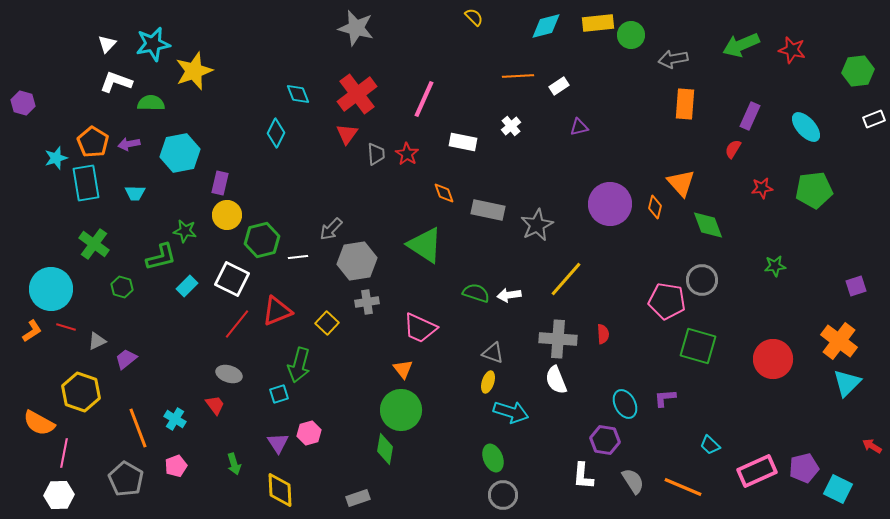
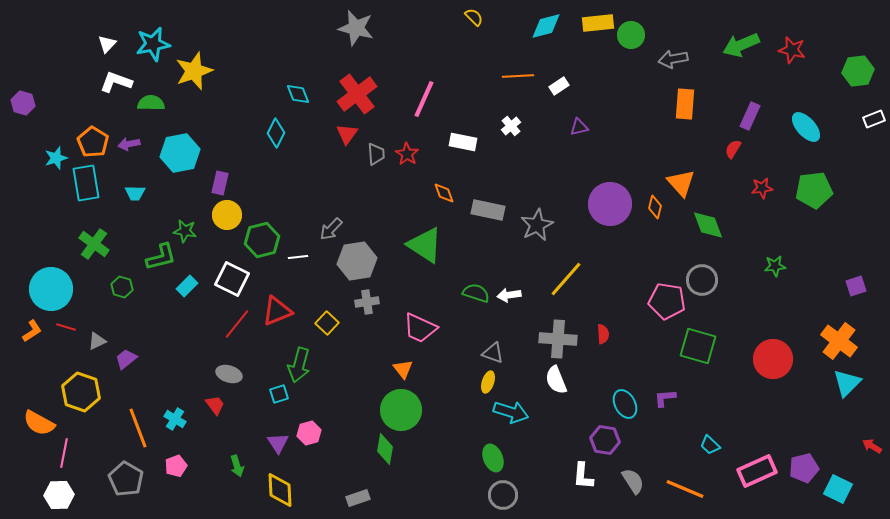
green arrow at (234, 464): moved 3 px right, 2 px down
orange line at (683, 487): moved 2 px right, 2 px down
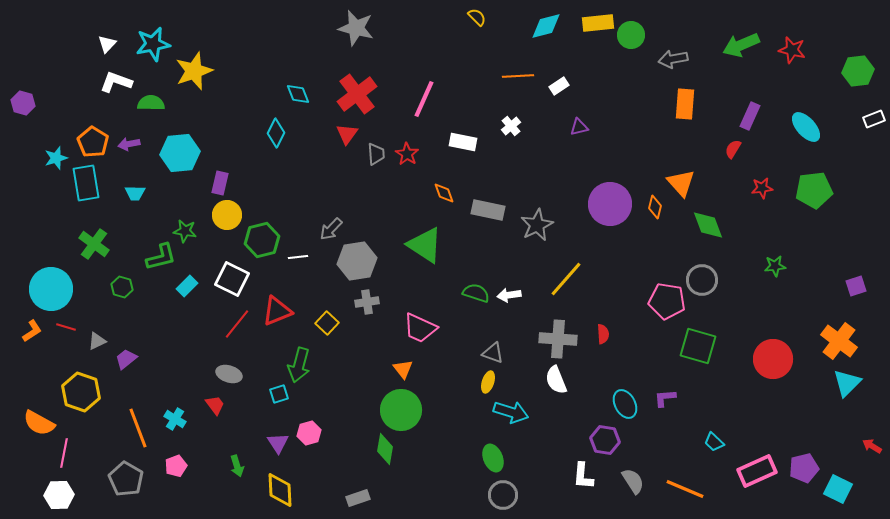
yellow semicircle at (474, 17): moved 3 px right
cyan hexagon at (180, 153): rotated 6 degrees clockwise
cyan trapezoid at (710, 445): moved 4 px right, 3 px up
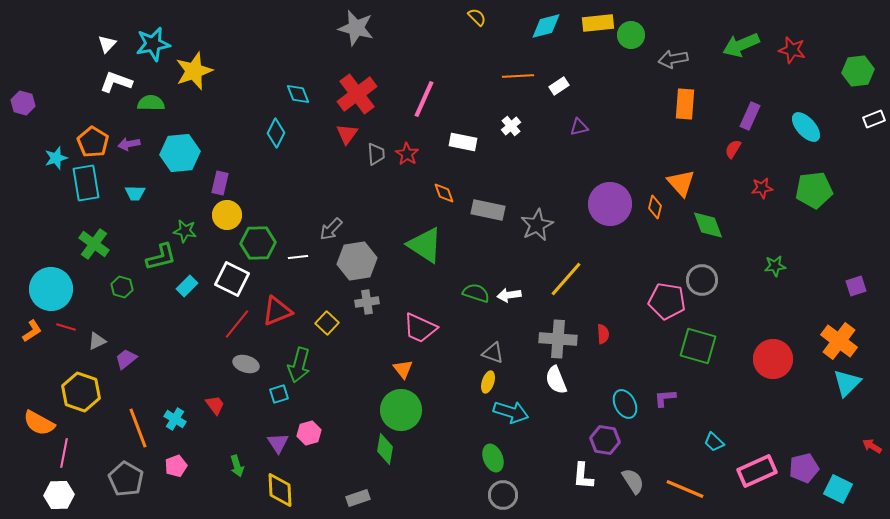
green hexagon at (262, 240): moved 4 px left, 3 px down; rotated 12 degrees clockwise
gray ellipse at (229, 374): moved 17 px right, 10 px up
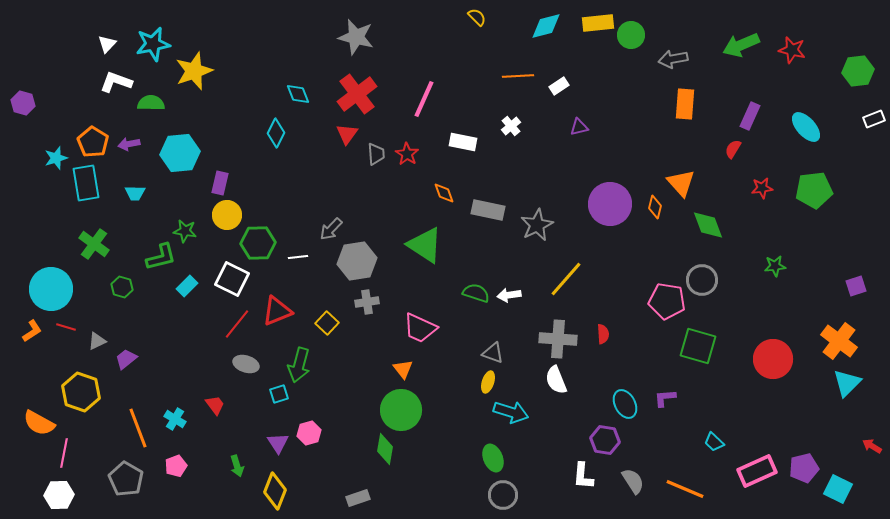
gray star at (356, 28): moved 9 px down
yellow diamond at (280, 490): moved 5 px left, 1 px down; rotated 24 degrees clockwise
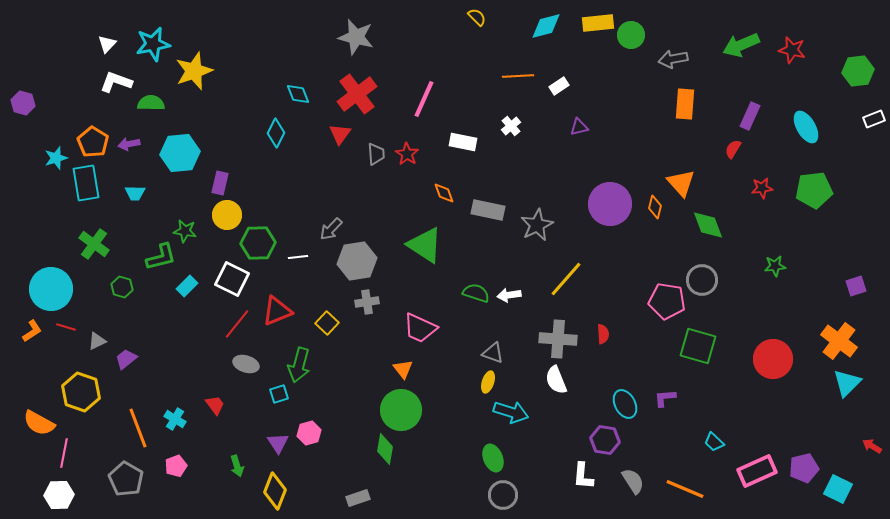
cyan ellipse at (806, 127): rotated 12 degrees clockwise
red triangle at (347, 134): moved 7 px left
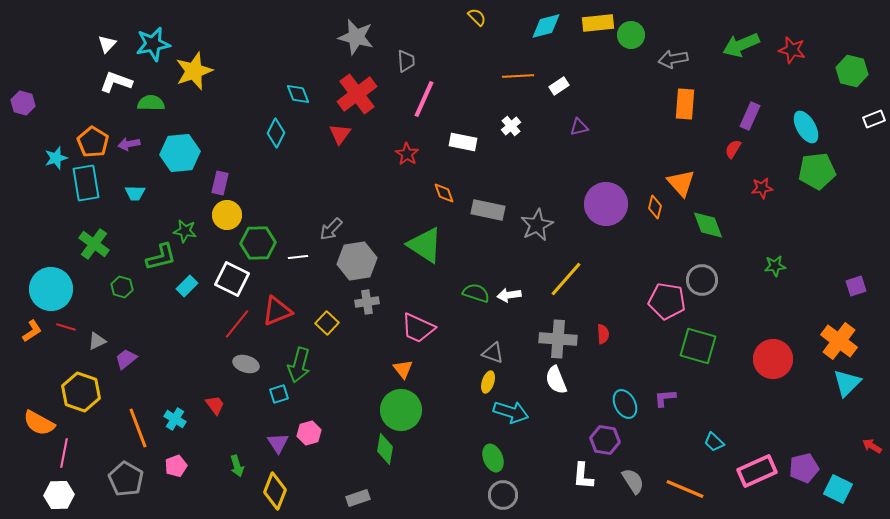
green hexagon at (858, 71): moved 6 px left; rotated 20 degrees clockwise
gray trapezoid at (376, 154): moved 30 px right, 93 px up
green pentagon at (814, 190): moved 3 px right, 19 px up
purple circle at (610, 204): moved 4 px left
pink trapezoid at (420, 328): moved 2 px left
